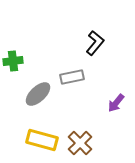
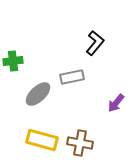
brown cross: rotated 35 degrees counterclockwise
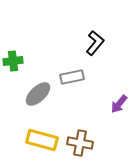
purple arrow: moved 3 px right, 1 px down
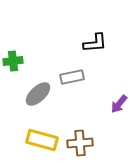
black L-shape: rotated 45 degrees clockwise
brown cross: rotated 15 degrees counterclockwise
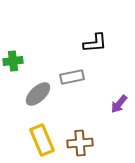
yellow rectangle: rotated 52 degrees clockwise
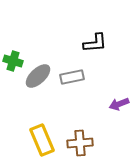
green cross: rotated 24 degrees clockwise
gray ellipse: moved 18 px up
purple arrow: rotated 30 degrees clockwise
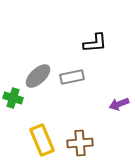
green cross: moved 37 px down
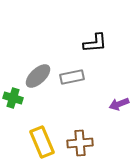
yellow rectangle: moved 2 px down
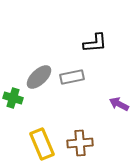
gray ellipse: moved 1 px right, 1 px down
purple arrow: rotated 48 degrees clockwise
yellow rectangle: moved 2 px down
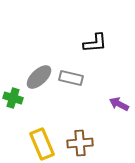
gray rectangle: moved 1 px left, 1 px down; rotated 25 degrees clockwise
